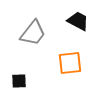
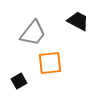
orange square: moved 20 px left
black square: rotated 28 degrees counterclockwise
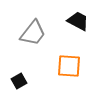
orange square: moved 19 px right, 3 px down; rotated 10 degrees clockwise
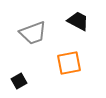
gray trapezoid: rotated 32 degrees clockwise
orange square: moved 3 px up; rotated 15 degrees counterclockwise
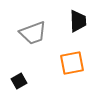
black trapezoid: rotated 60 degrees clockwise
orange square: moved 3 px right
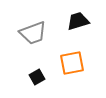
black trapezoid: rotated 105 degrees counterclockwise
black square: moved 18 px right, 4 px up
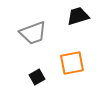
black trapezoid: moved 5 px up
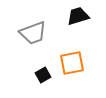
black square: moved 6 px right, 2 px up
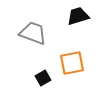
gray trapezoid: rotated 140 degrees counterclockwise
black square: moved 3 px down
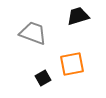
orange square: moved 1 px down
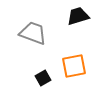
orange square: moved 2 px right, 2 px down
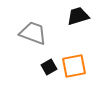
black square: moved 6 px right, 11 px up
